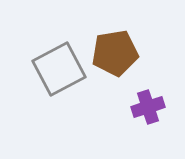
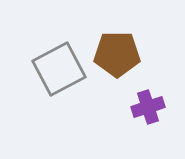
brown pentagon: moved 2 px right, 1 px down; rotated 9 degrees clockwise
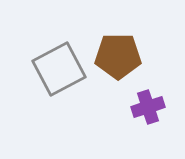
brown pentagon: moved 1 px right, 2 px down
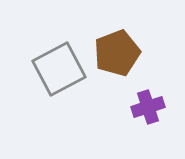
brown pentagon: moved 1 px left, 3 px up; rotated 21 degrees counterclockwise
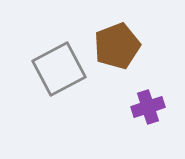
brown pentagon: moved 7 px up
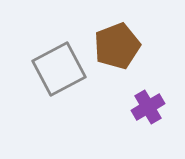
purple cross: rotated 12 degrees counterclockwise
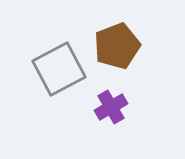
purple cross: moved 37 px left
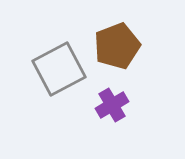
purple cross: moved 1 px right, 2 px up
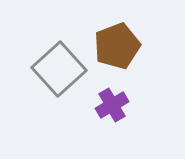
gray square: rotated 14 degrees counterclockwise
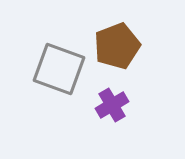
gray square: rotated 28 degrees counterclockwise
